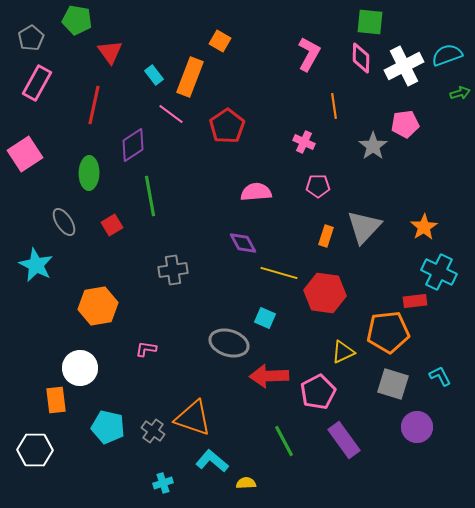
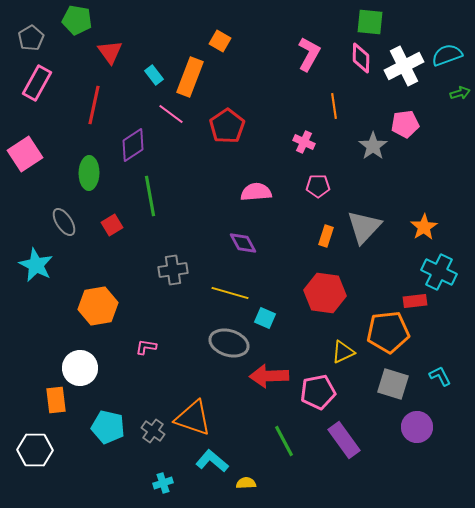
yellow line at (279, 273): moved 49 px left, 20 px down
pink L-shape at (146, 349): moved 2 px up
pink pentagon at (318, 392): rotated 16 degrees clockwise
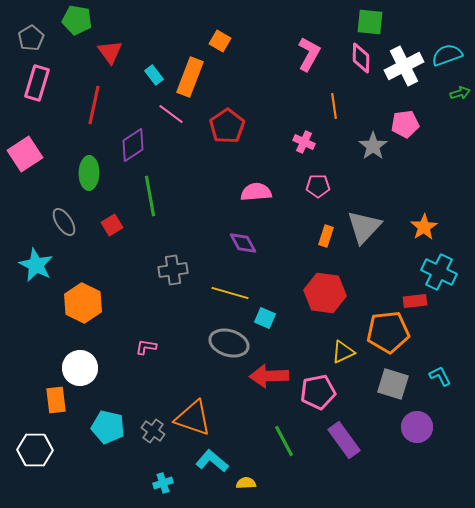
pink rectangle at (37, 83): rotated 12 degrees counterclockwise
orange hexagon at (98, 306): moved 15 px left, 3 px up; rotated 24 degrees counterclockwise
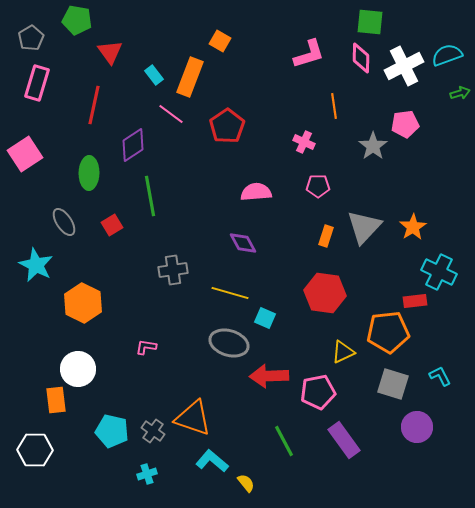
pink L-shape at (309, 54): rotated 44 degrees clockwise
orange star at (424, 227): moved 11 px left
white circle at (80, 368): moved 2 px left, 1 px down
cyan pentagon at (108, 427): moved 4 px right, 4 px down
cyan cross at (163, 483): moved 16 px left, 9 px up
yellow semicircle at (246, 483): rotated 54 degrees clockwise
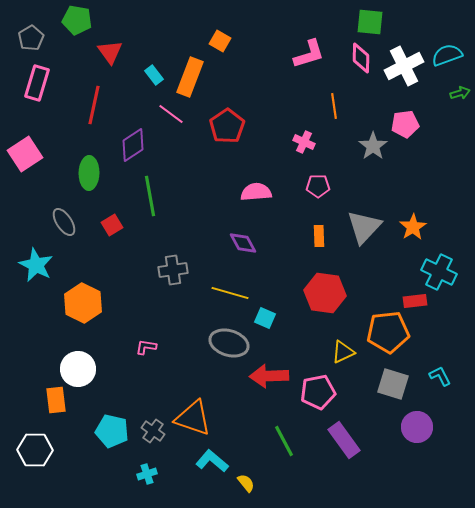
orange rectangle at (326, 236): moved 7 px left; rotated 20 degrees counterclockwise
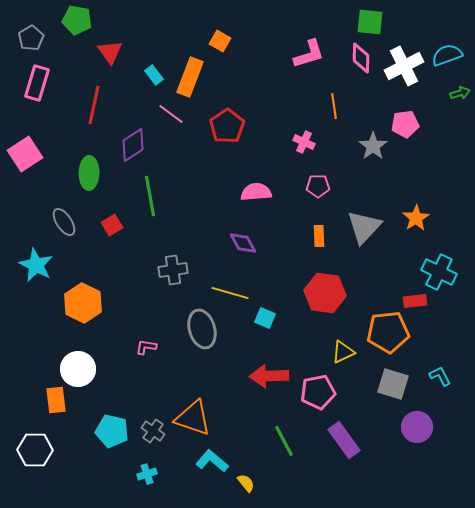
orange star at (413, 227): moved 3 px right, 9 px up
gray ellipse at (229, 343): moved 27 px left, 14 px up; rotated 57 degrees clockwise
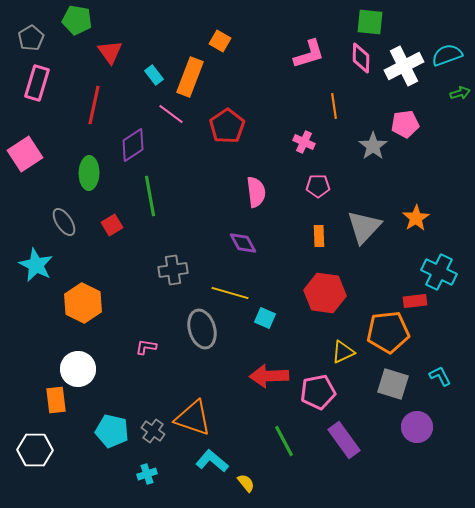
pink semicircle at (256, 192): rotated 88 degrees clockwise
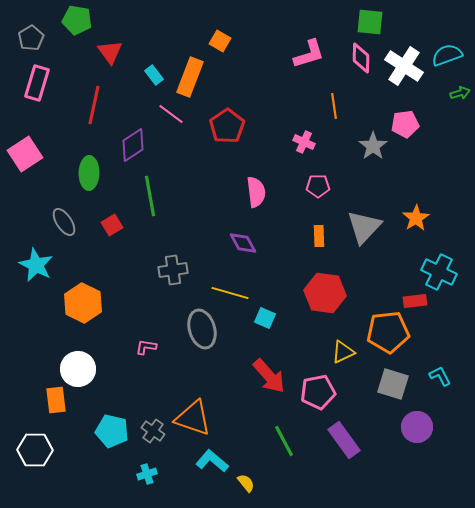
white cross at (404, 66): rotated 30 degrees counterclockwise
red arrow at (269, 376): rotated 129 degrees counterclockwise
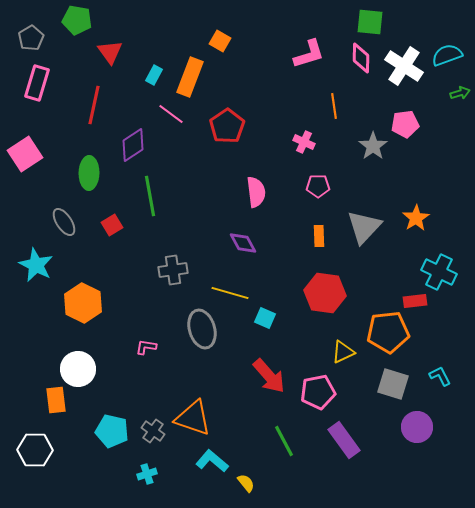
cyan rectangle at (154, 75): rotated 66 degrees clockwise
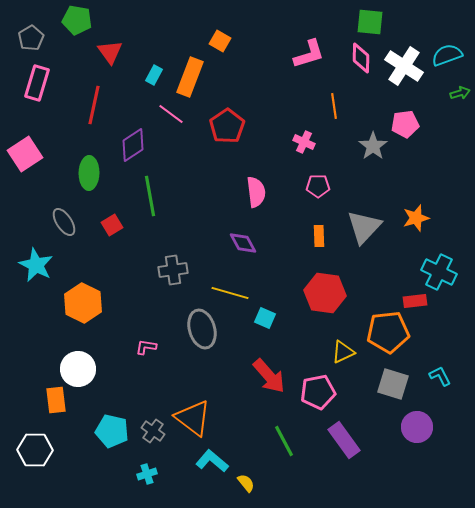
orange star at (416, 218): rotated 16 degrees clockwise
orange triangle at (193, 418): rotated 18 degrees clockwise
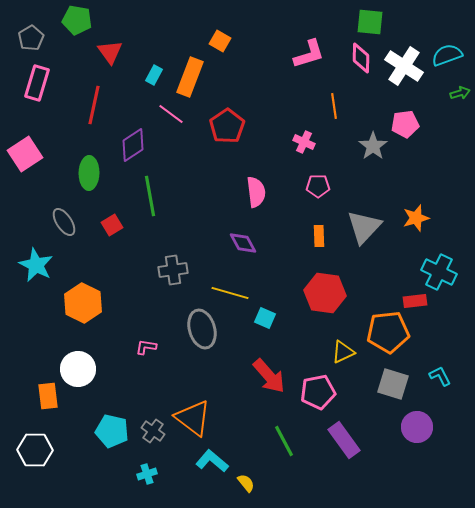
orange rectangle at (56, 400): moved 8 px left, 4 px up
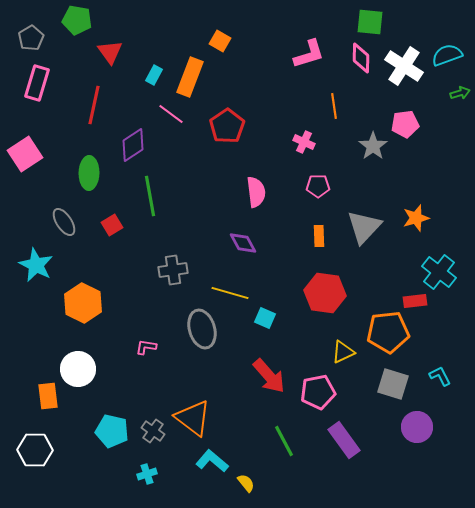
cyan cross at (439, 272): rotated 12 degrees clockwise
